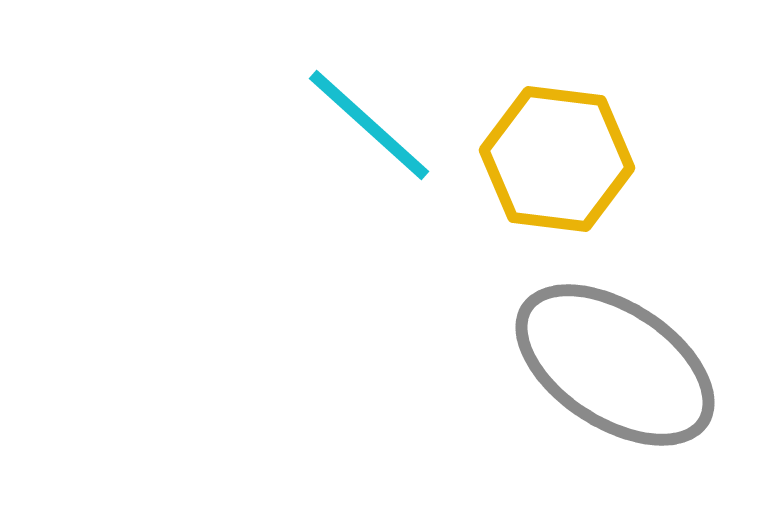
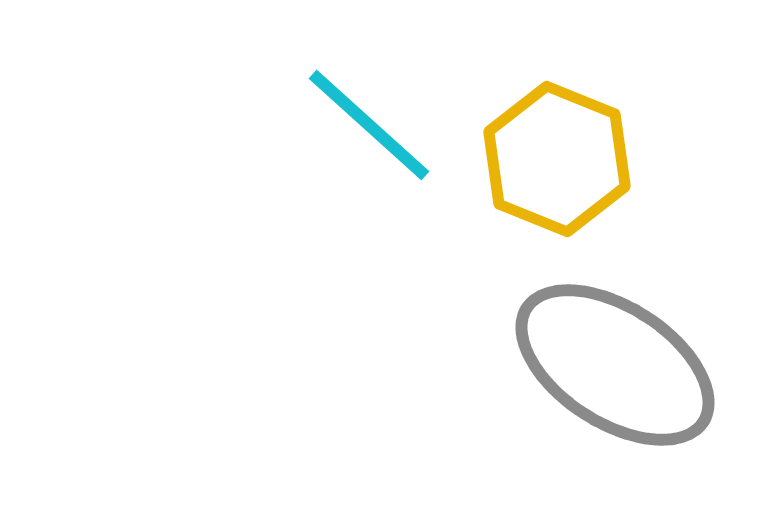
yellow hexagon: rotated 15 degrees clockwise
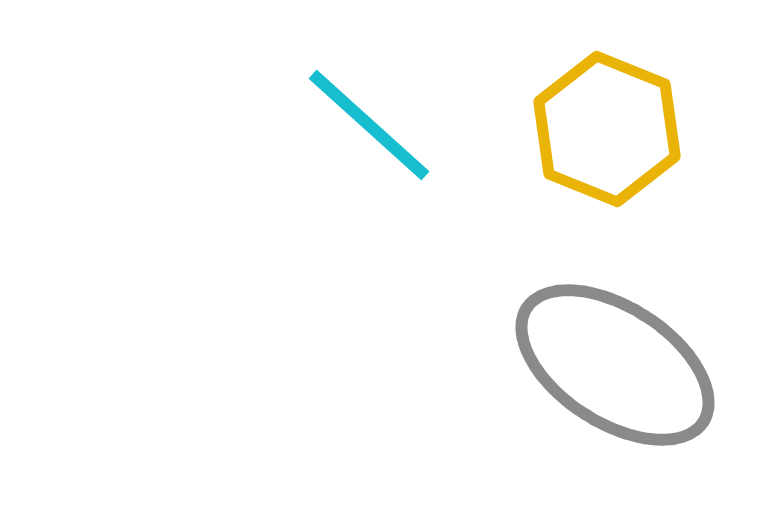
yellow hexagon: moved 50 px right, 30 px up
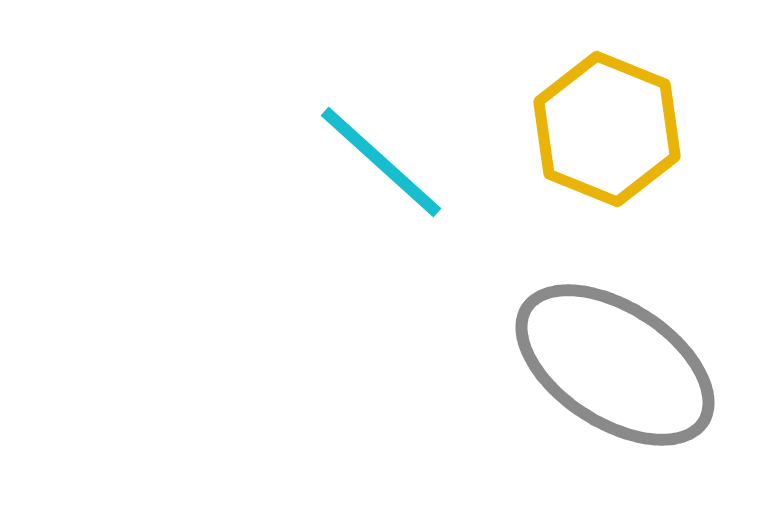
cyan line: moved 12 px right, 37 px down
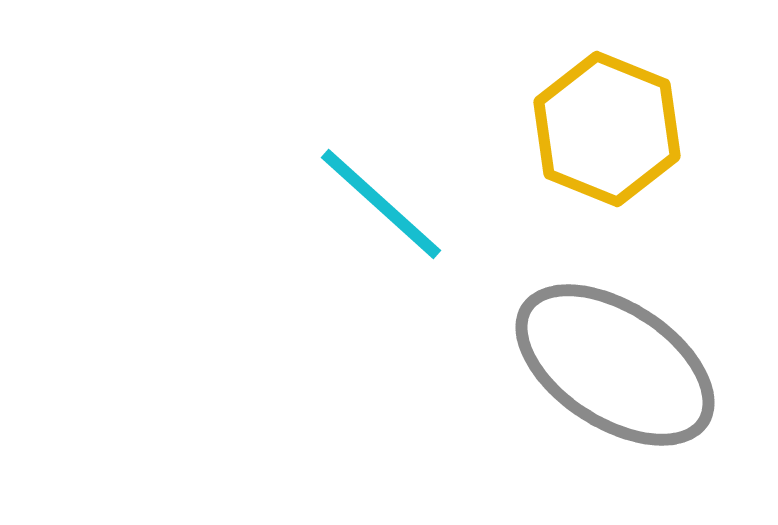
cyan line: moved 42 px down
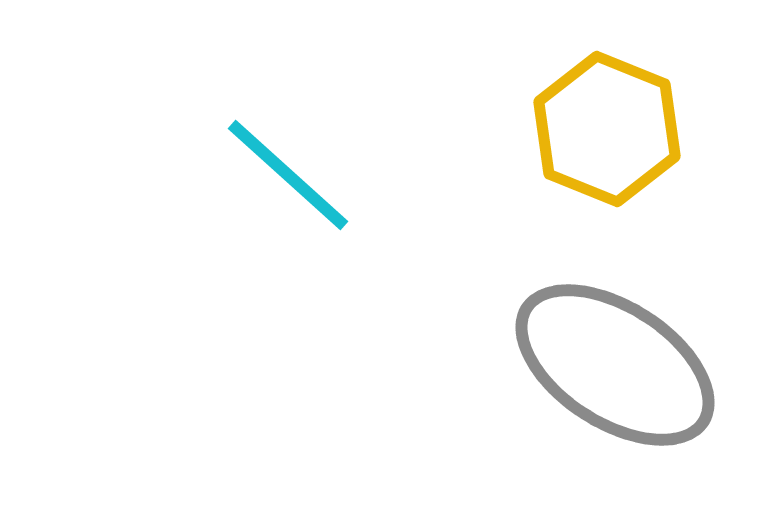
cyan line: moved 93 px left, 29 px up
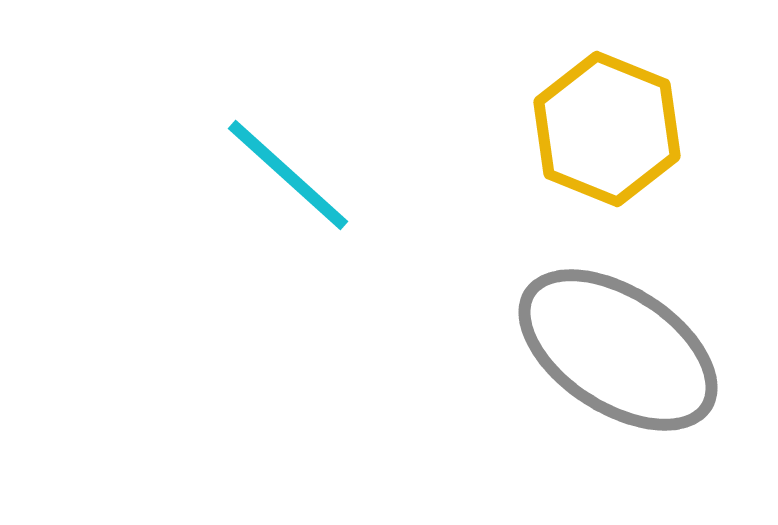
gray ellipse: moved 3 px right, 15 px up
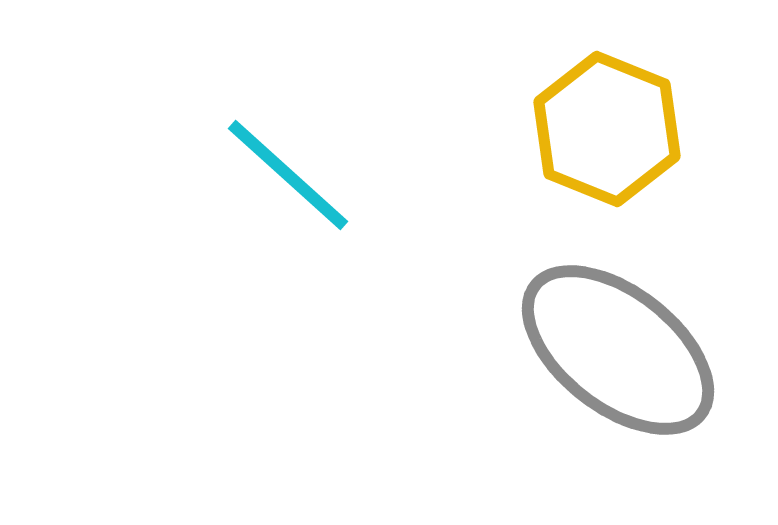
gray ellipse: rotated 5 degrees clockwise
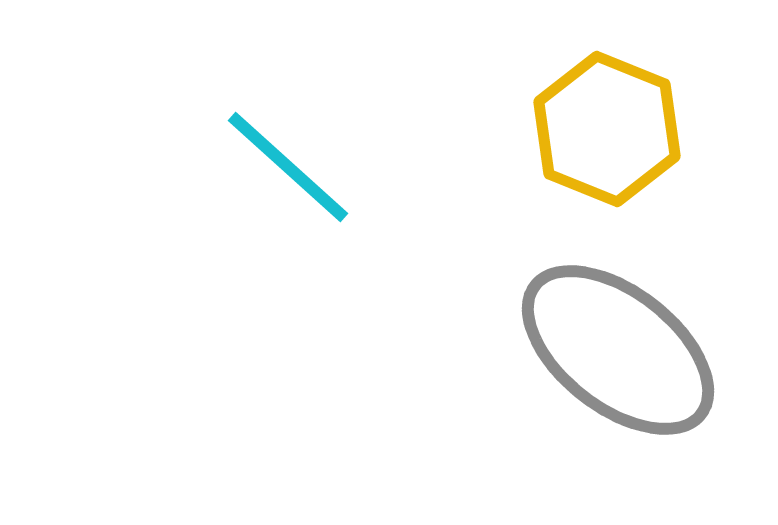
cyan line: moved 8 px up
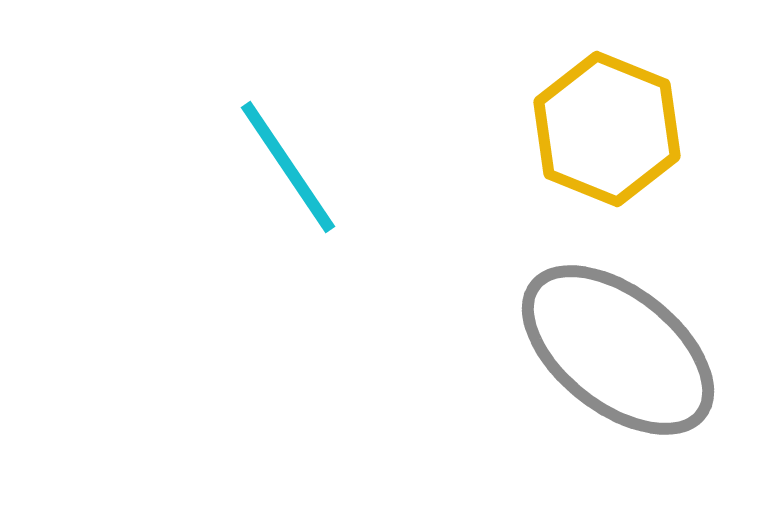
cyan line: rotated 14 degrees clockwise
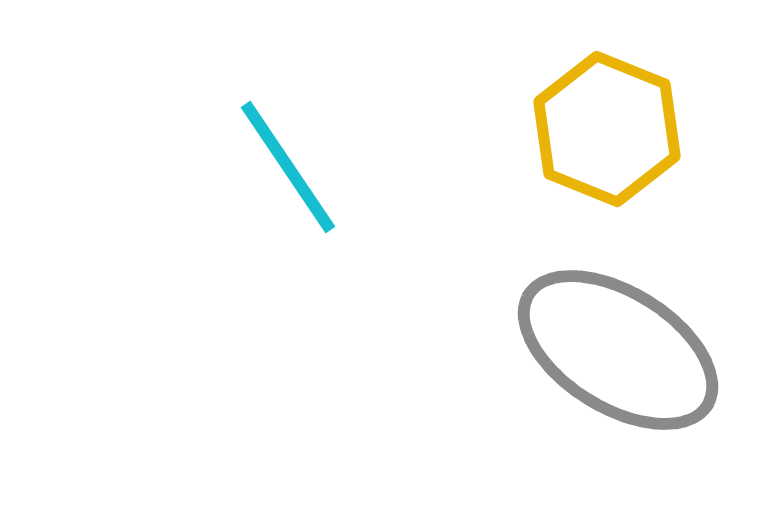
gray ellipse: rotated 6 degrees counterclockwise
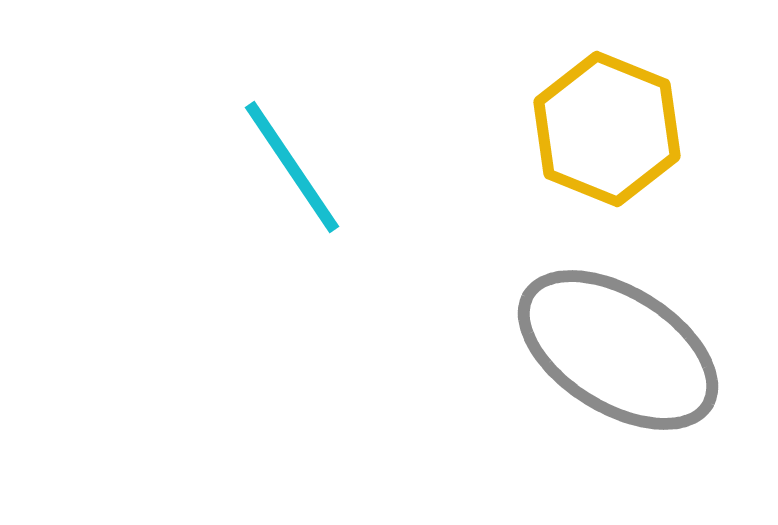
cyan line: moved 4 px right
